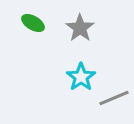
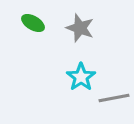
gray star: rotated 16 degrees counterclockwise
gray line: rotated 12 degrees clockwise
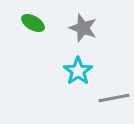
gray star: moved 3 px right
cyan star: moved 3 px left, 6 px up
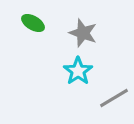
gray star: moved 5 px down
gray line: rotated 20 degrees counterclockwise
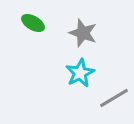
cyan star: moved 2 px right, 2 px down; rotated 8 degrees clockwise
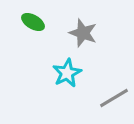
green ellipse: moved 1 px up
cyan star: moved 13 px left
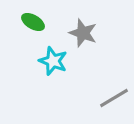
cyan star: moved 14 px left, 12 px up; rotated 24 degrees counterclockwise
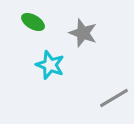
cyan star: moved 3 px left, 4 px down
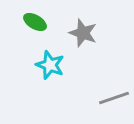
green ellipse: moved 2 px right
gray line: rotated 12 degrees clockwise
